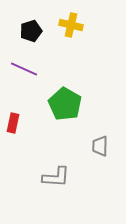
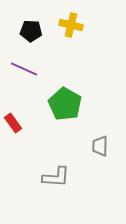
black pentagon: rotated 20 degrees clockwise
red rectangle: rotated 48 degrees counterclockwise
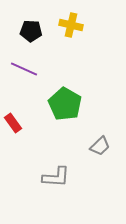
gray trapezoid: rotated 135 degrees counterclockwise
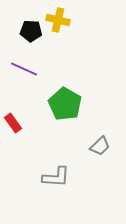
yellow cross: moved 13 px left, 5 px up
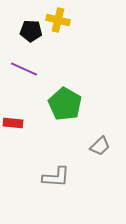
red rectangle: rotated 48 degrees counterclockwise
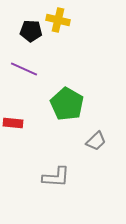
green pentagon: moved 2 px right
gray trapezoid: moved 4 px left, 5 px up
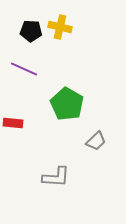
yellow cross: moved 2 px right, 7 px down
